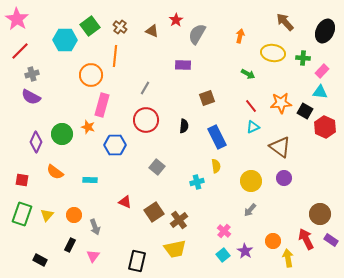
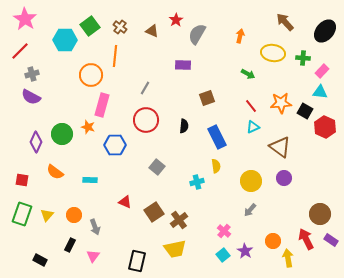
pink star at (17, 19): moved 8 px right
black ellipse at (325, 31): rotated 15 degrees clockwise
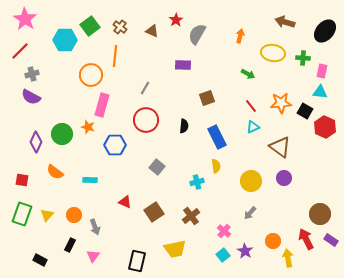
brown arrow at (285, 22): rotated 30 degrees counterclockwise
pink rectangle at (322, 71): rotated 32 degrees counterclockwise
gray arrow at (250, 210): moved 3 px down
brown cross at (179, 220): moved 12 px right, 4 px up
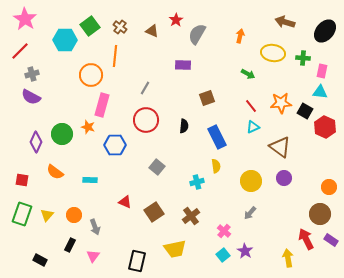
orange circle at (273, 241): moved 56 px right, 54 px up
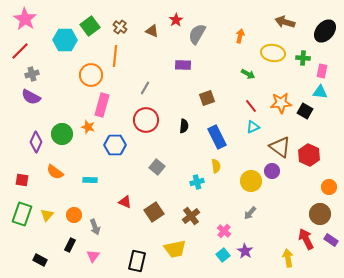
red hexagon at (325, 127): moved 16 px left, 28 px down
purple circle at (284, 178): moved 12 px left, 7 px up
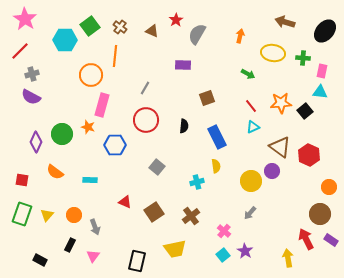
black square at (305, 111): rotated 21 degrees clockwise
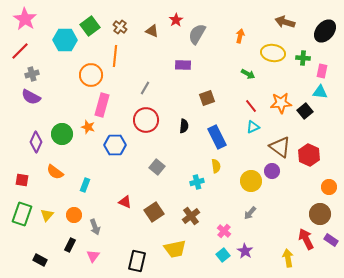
cyan rectangle at (90, 180): moved 5 px left, 5 px down; rotated 72 degrees counterclockwise
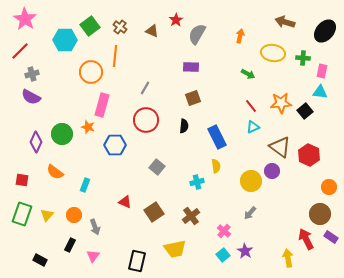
purple rectangle at (183, 65): moved 8 px right, 2 px down
orange circle at (91, 75): moved 3 px up
brown square at (207, 98): moved 14 px left
purple rectangle at (331, 240): moved 3 px up
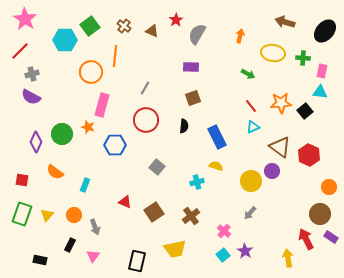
brown cross at (120, 27): moved 4 px right, 1 px up
yellow semicircle at (216, 166): rotated 64 degrees counterclockwise
black rectangle at (40, 260): rotated 16 degrees counterclockwise
